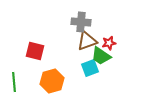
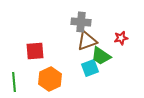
red star: moved 12 px right, 5 px up
red square: rotated 18 degrees counterclockwise
orange hexagon: moved 2 px left, 2 px up; rotated 10 degrees counterclockwise
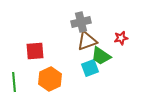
gray cross: rotated 18 degrees counterclockwise
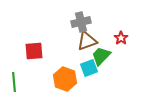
red star: rotated 24 degrees counterclockwise
red square: moved 1 px left
green trapezoid: rotated 100 degrees clockwise
cyan square: moved 1 px left
orange hexagon: moved 15 px right; rotated 15 degrees counterclockwise
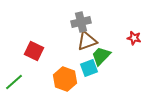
red star: moved 13 px right; rotated 24 degrees counterclockwise
red square: rotated 30 degrees clockwise
green line: rotated 54 degrees clockwise
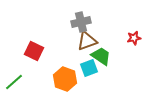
red star: rotated 24 degrees counterclockwise
green trapezoid: rotated 80 degrees clockwise
